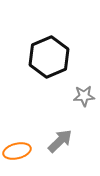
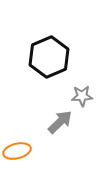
gray star: moved 2 px left
gray arrow: moved 19 px up
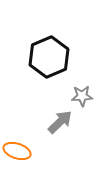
orange ellipse: rotated 32 degrees clockwise
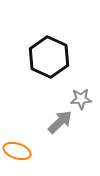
black hexagon: rotated 12 degrees counterclockwise
gray star: moved 1 px left, 3 px down
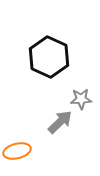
orange ellipse: rotated 32 degrees counterclockwise
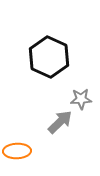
orange ellipse: rotated 12 degrees clockwise
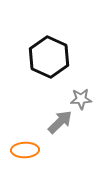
orange ellipse: moved 8 px right, 1 px up
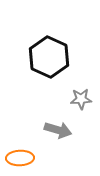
gray arrow: moved 2 px left, 8 px down; rotated 60 degrees clockwise
orange ellipse: moved 5 px left, 8 px down
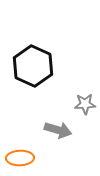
black hexagon: moved 16 px left, 9 px down
gray star: moved 4 px right, 5 px down
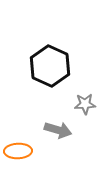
black hexagon: moved 17 px right
orange ellipse: moved 2 px left, 7 px up
